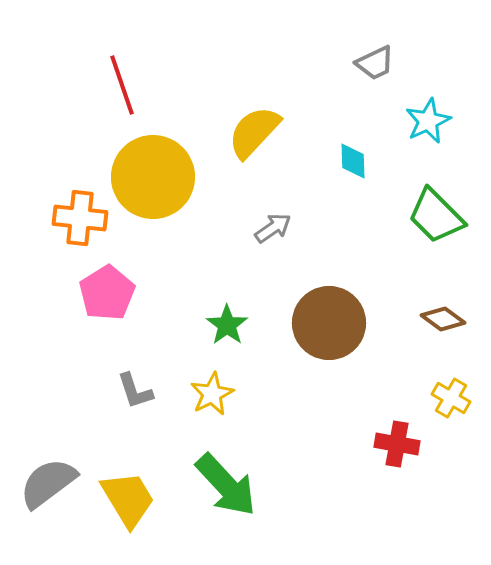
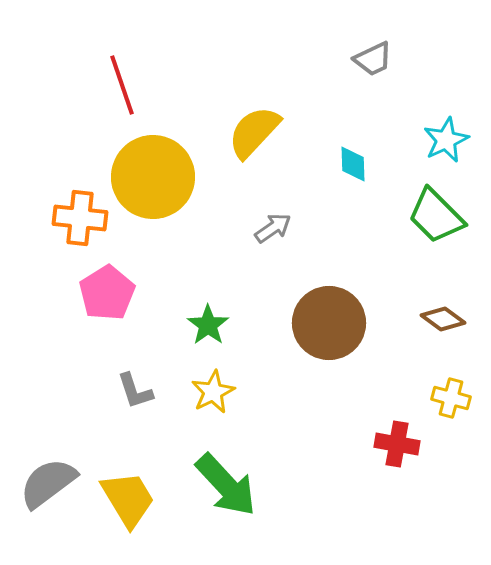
gray trapezoid: moved 2 px left, 4 px up
cyan star: moved 18 px right, 19 px down
cyan diamond: moved 3 px down
green star: moved 19 px left
yellow star: moved 1 px right, 2 px up
yellow cross: rotated 15 degrees counterclockwise
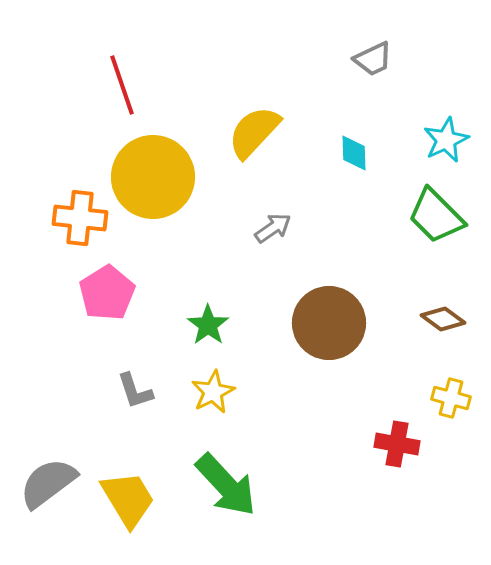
cyan diamond: moved 1 px right, 11 px up
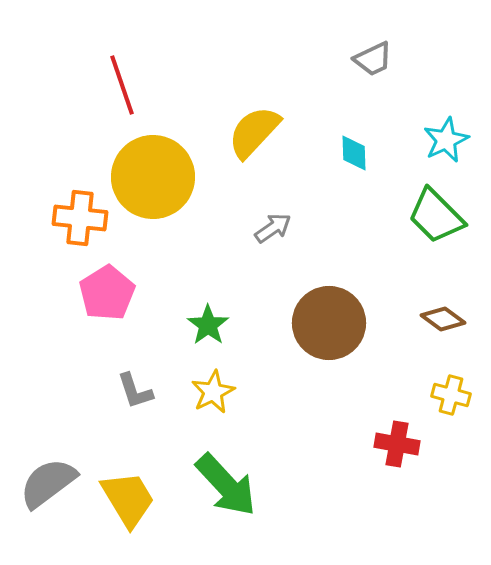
yellow cross: moved 3 px up
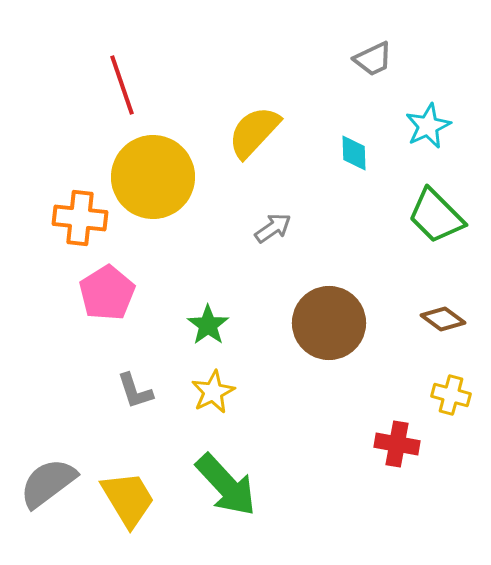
cyan star: moved 18 px left, 14 px up
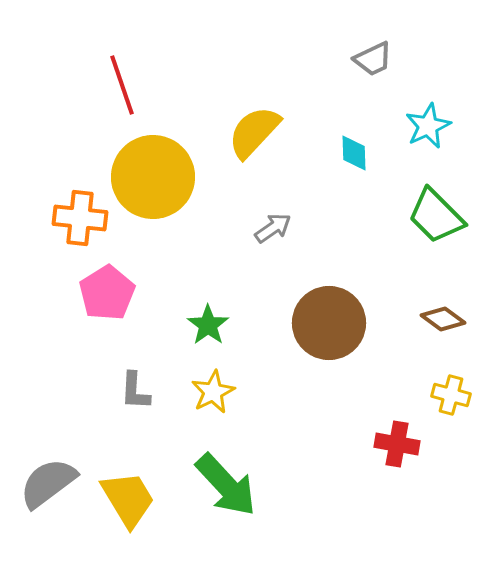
gray L-shape: rotated 21 degrees clockwise
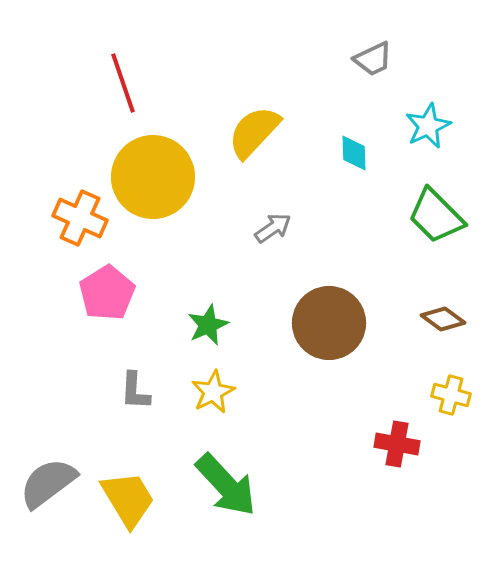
red line: moved 1 px right, 2 px up
orange cross: rotated 18 degrees clockwise
green star: rotated 12 degrees clockwise
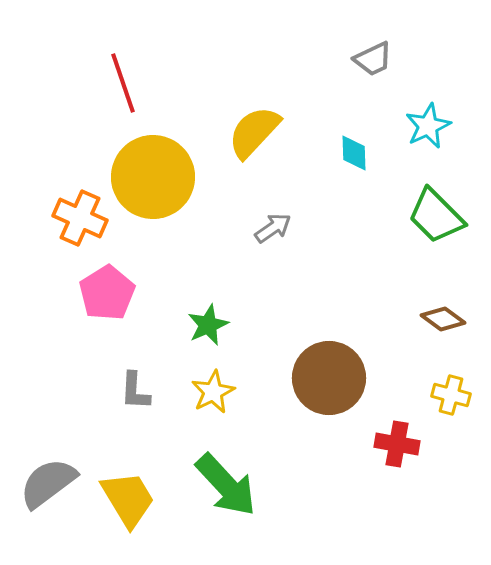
brown circle: moved 55 px down
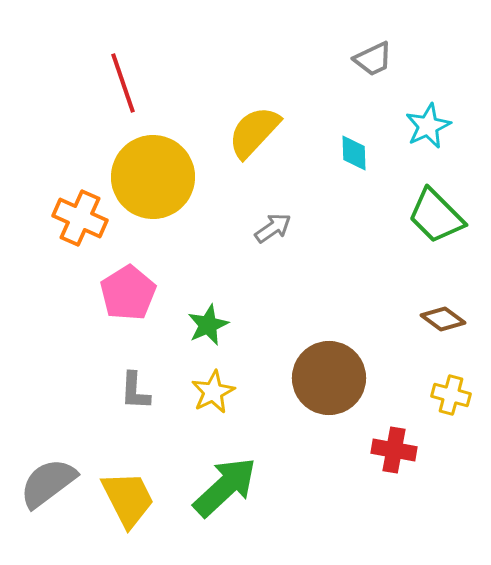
pink pentagon: moved 21 px right
red cross: moved 3 px left, 6 px down
green arrow: moved 1 px left, 2 px down; rotated 90 degrees counterclockwise
yellow trapezoid: rotated 4 degrees clockwise
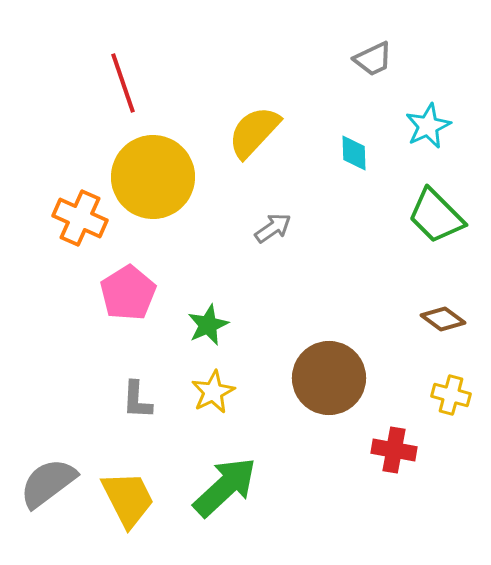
gray L-shape: moved 2 px right, 9 px down
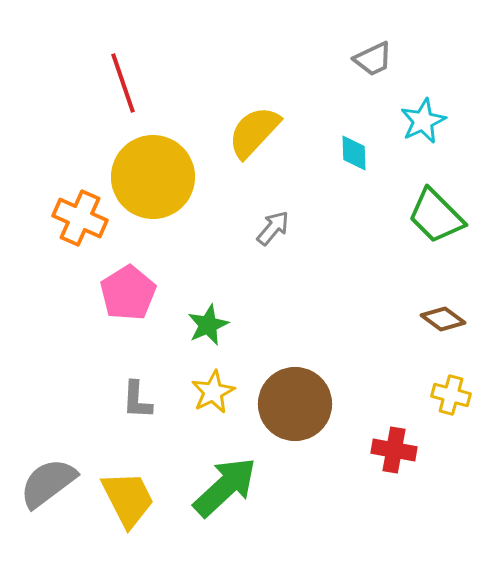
cyan star: moved 5 px left, 5 px up
gray arrow: rotated 15 degrees counterclockwise
brown circle: moved 34 px left, 26 px down
